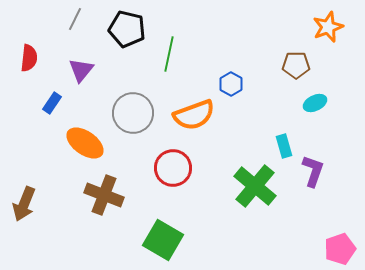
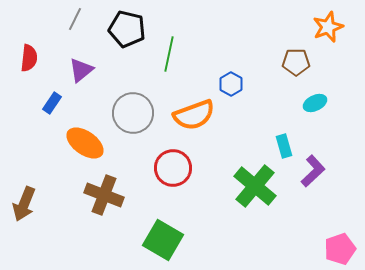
brown pentagon: moved 3 px up
purple triangle: rotated 12 degrees clockwise
purple L-shape: rotated 28 degrees clockwise
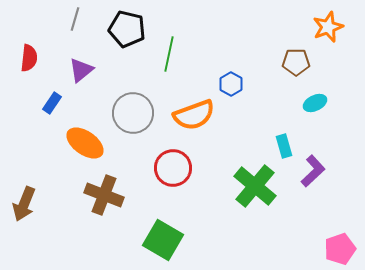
gray line: rotated 10 degrees counterclockwise
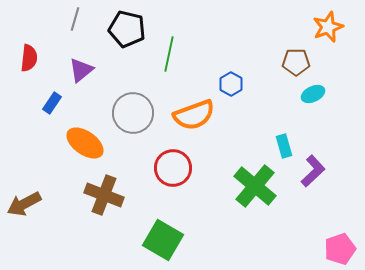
cyan ellipse: moved 2 px left, 9 px up
brown arrow: rotated 40 degrees clockwise
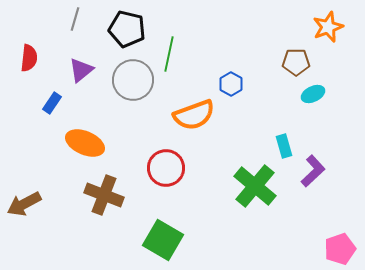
gray circle: moved 33 px up
orange ellipse: rotated 12 degrees counterclockwise
red circle: moved 7 px left
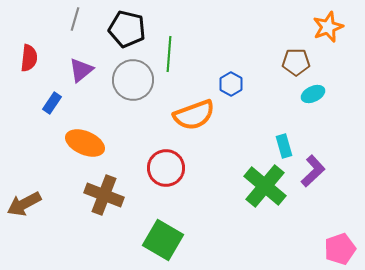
green line: rotated 8 degrees counterclockwise
green cross: moved 10 px right
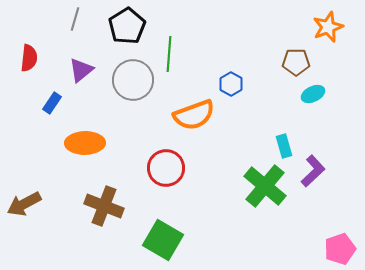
black pentagon: moved 3 px up; rotated 27 degrees clockwise
orange ellipse: rotated 24 degrees counterclockwise
brown cross: moved 11 px down
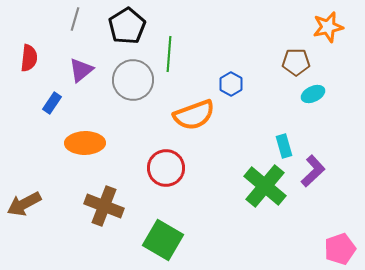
orange star: rotated 8 degrees clockwise
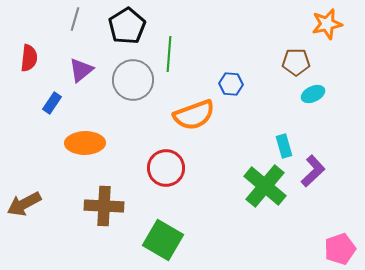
orange star: moved 1 px left, 3 px up
blue hexagon: rotated 25 degrees counterclockwise
brown cross: rotated 18 degrees counterclockwise
